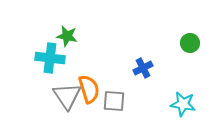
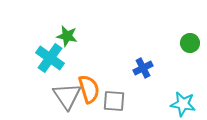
cyan cross: rotated 28 degrees clockwise
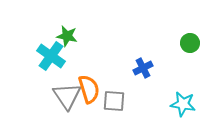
cyan cross: moved 1 px right, 2 px up
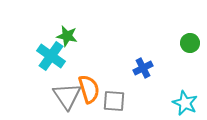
cyan star: moved 2 px right, 1 px up; rotated 15 degrees clockwise
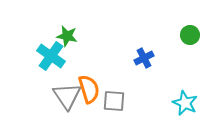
green circle: moved 8 px up
blue cross: moved 1 px right, 10 px up
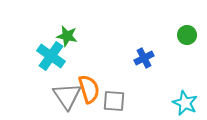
green circle: moved 3 px left
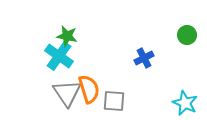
cyan cross: moved 8 px right
gray triangle: moved 3 px up
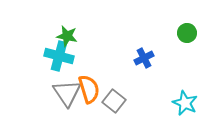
green circle: moved 2 px up
cyan cross: rotated 20 degrees counterclockwise
gray square: rotated 35 degrees clockwise
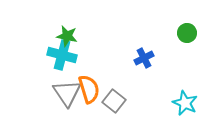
cyan cross: moved 3 px right, 1 px up
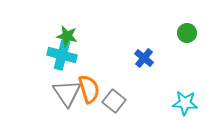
blue cross: rotated 24 degrees counterclockwise
cyan star: rotated 20 degrees counterclockwise
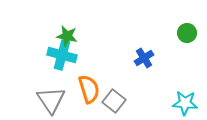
blue cross: rotated 18 degrees clockwise
gray triangle: moved 16 px left, 7 px down
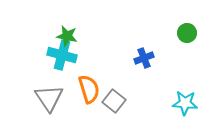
blue cross: rotated 12 degrees clockwise
gray triangle: moved 2 px left, 2 px up
